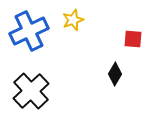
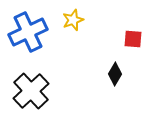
blue cross: moved 1 px left, 1 px down
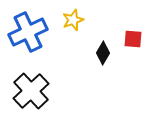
black diamond: moved 12 px left, 21 px up
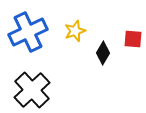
yellow star: moved 2 px right, 11 px down
black cross: moved 1 px right, 1 px up
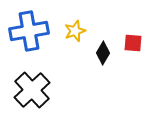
blue cross: moved 1 px right, 1 px up; rotated 15 degrees clockwise
red square: moved 4 px down
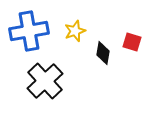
red square: moved 1 px left, 1 px up; rotated 12 degrees clockwise
black diamond: rotated 20 degrees counterclockwise
black cross: moved 13 px right, 9 px up
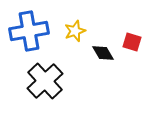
black diamond: rotated 40 degrees counterclockwise
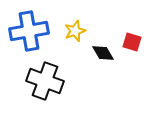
black cross: rotated 27 degrees counterclockwise
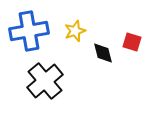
black diamond: rotated 15 degrees clockwise
black cross: rotated 30 degrees clockwise
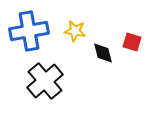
yellow star: rotated 30 degrees clockwise
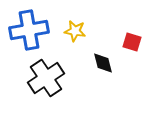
blue cross: moved 1 px up
black diamond: moved 10 px down
black cross: moved 1 px right, 3 px up; rotated 6 degrees clockwise
